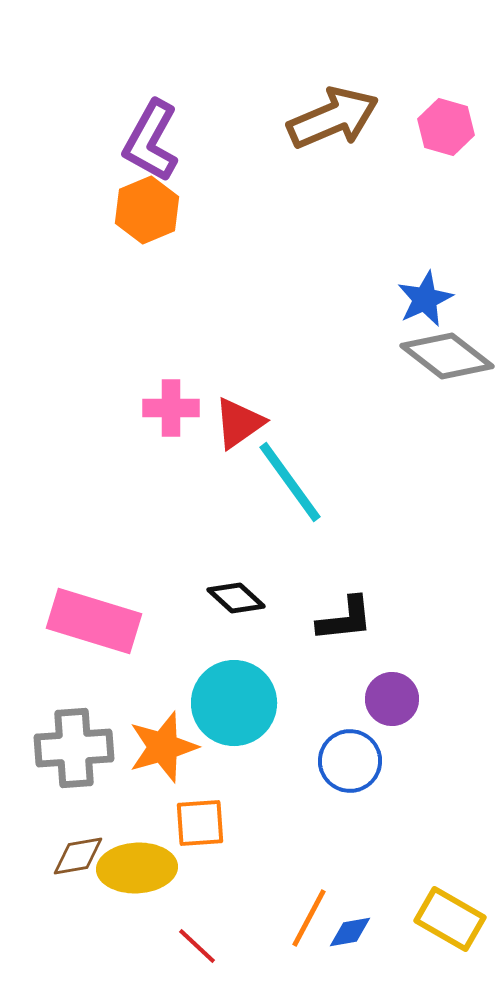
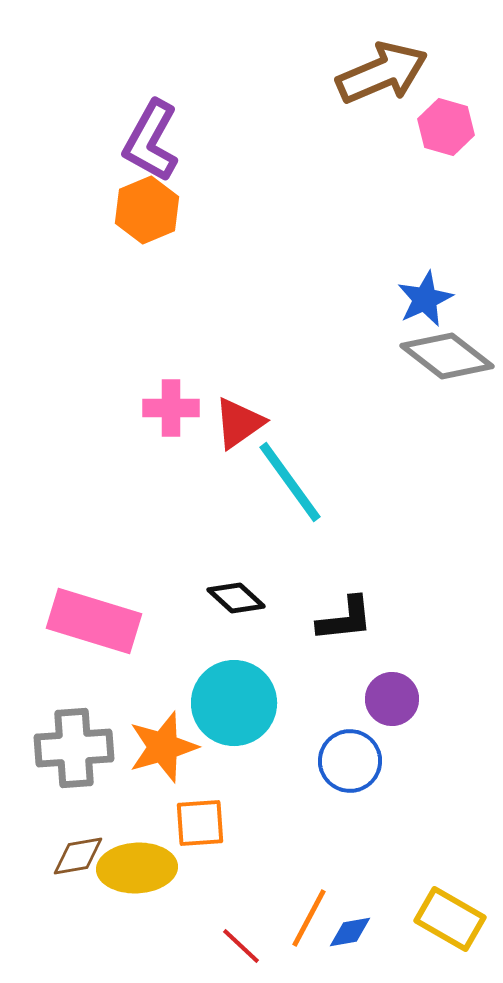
brown arrow: moved 49 px right, 45 px up
red line: moved 44 px right
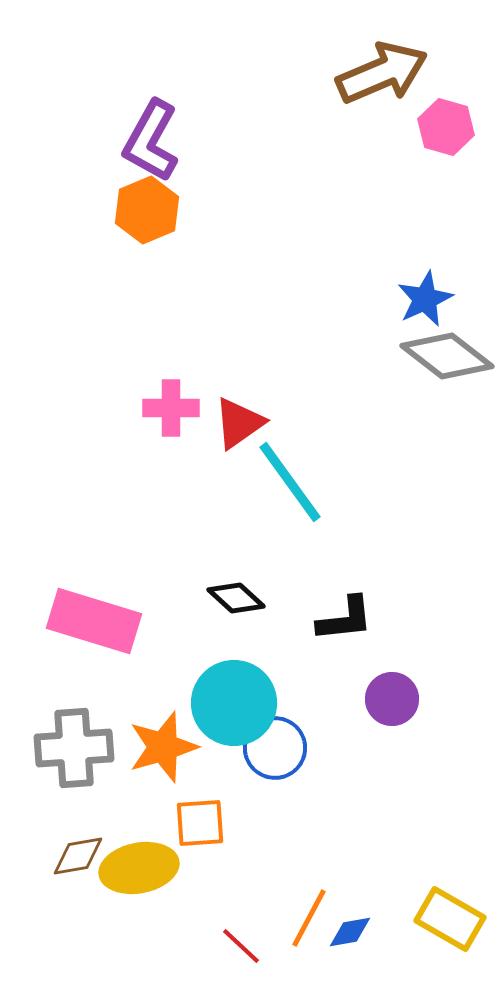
blue circle: moved 75 px left, 13 px up
yellow ellipse: moved 2 px right; rotated 8 degrees counterclockwise
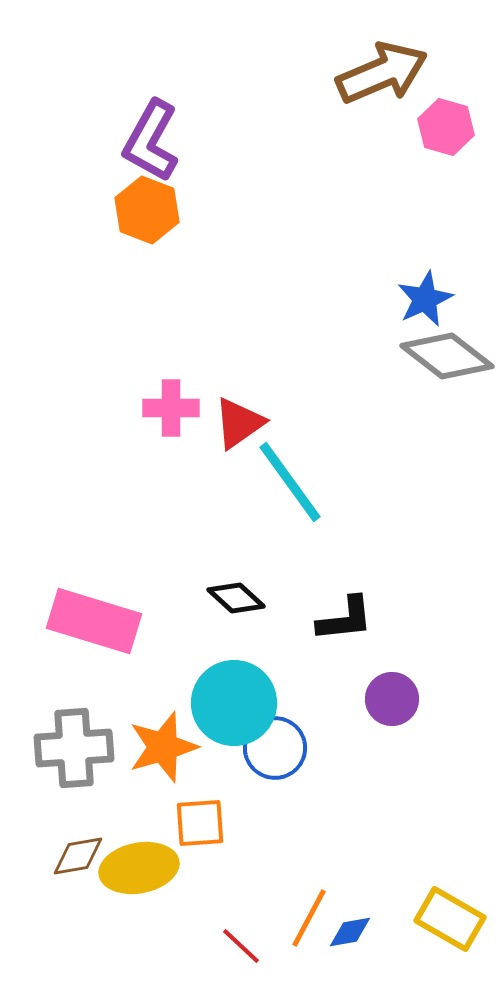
orange hexagon: rotated 16 degrees counterclockwise
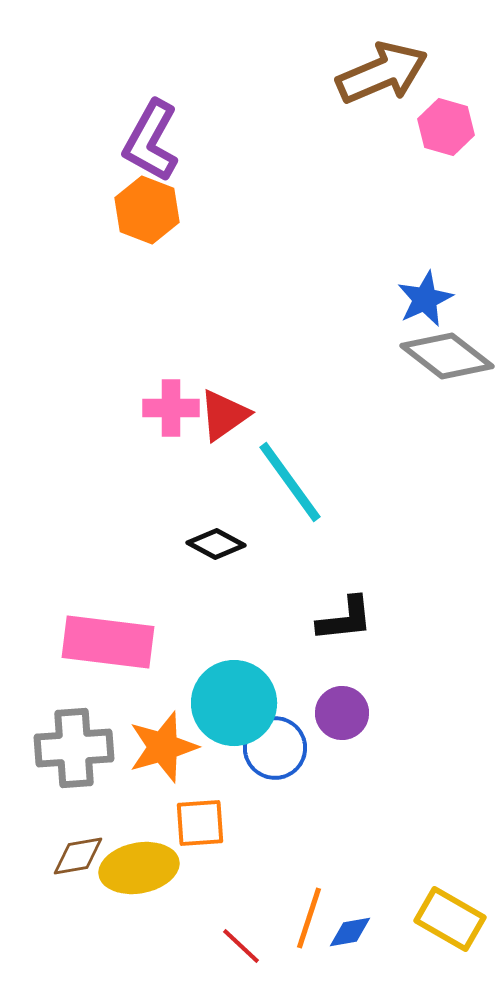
red triangle: moved 15 px left, 8 px up
black diamond: moved 20 px left, 54 px up; rotated 14 degrees counterclockwise
pink rectangle: moved 14 px right, 21 px down; rotated 10 degrees counterclockwise
purple circle: moved 50 px left, 14 px down
orange line: rotated 10 degrees counterclockwise
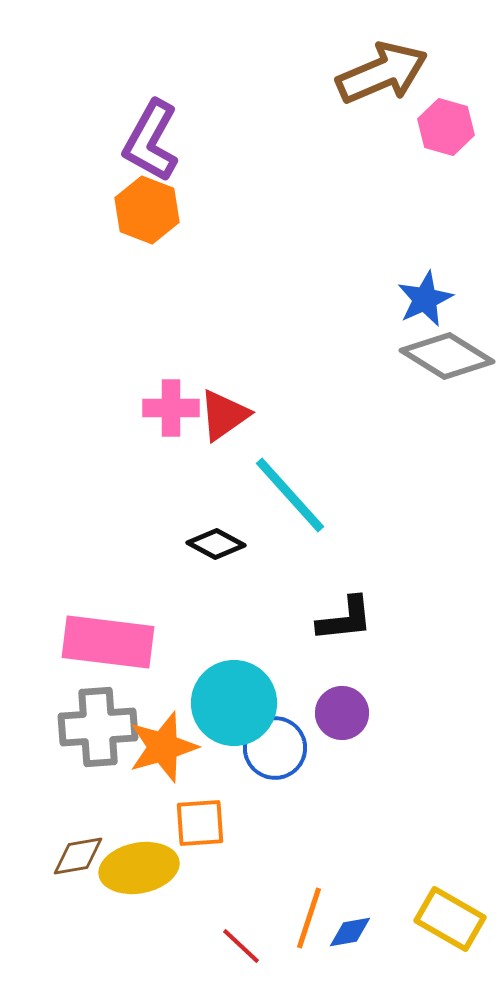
gray diamond: rotated 6 degrees counterclockwise
cyan line: moved 13 px down; rotated 6 degrees counterclockwise
gray cross: moved 24 px right, 21 px up
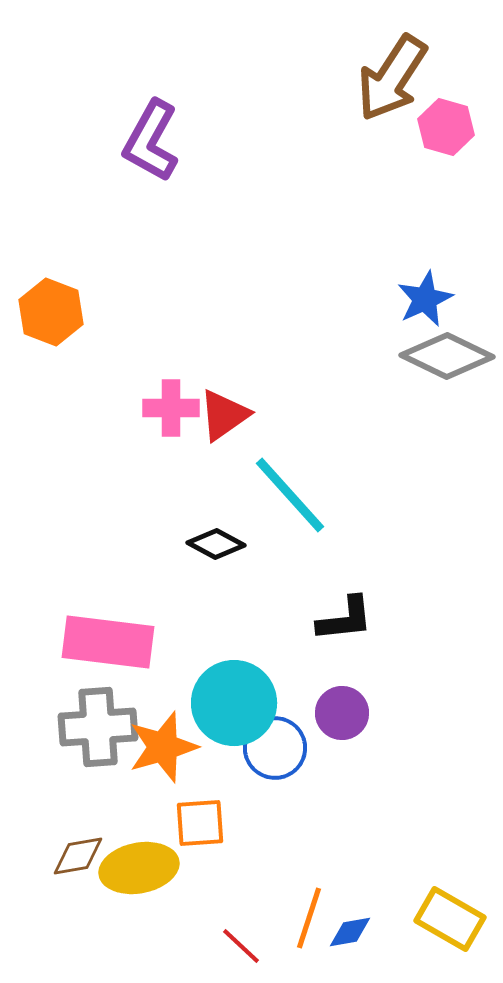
brown arrow: moved 10 px right, 5 px down; rotated 146 degrees clockwise
orange hexagon: moved 96 px left, 102 px down
gray diamond: rotated 6 degrees counterclockwise
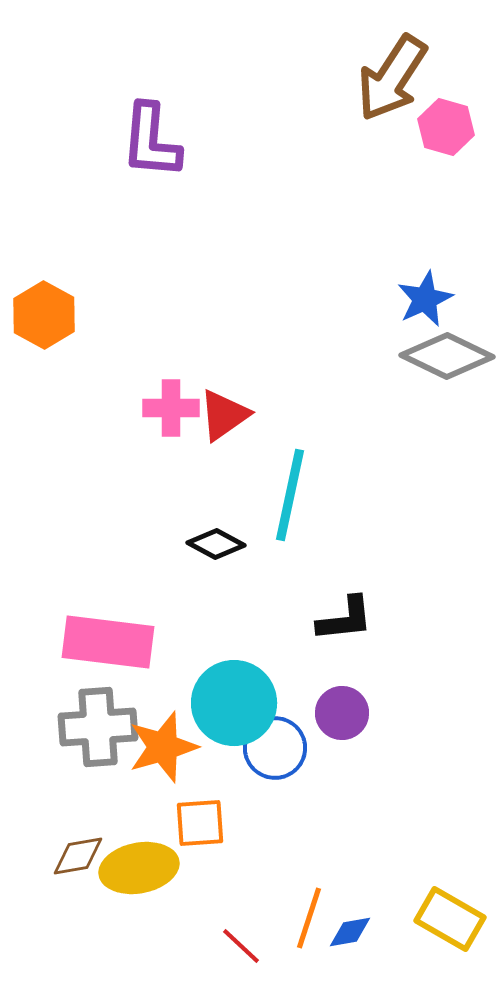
purple L-shape: rotated 24 degrees counterclockwise
orange hexagon: moved 7 px left, 3 px down; rotated 8 degrees clockwise
cyan line: rotated 54 degrees clockwise
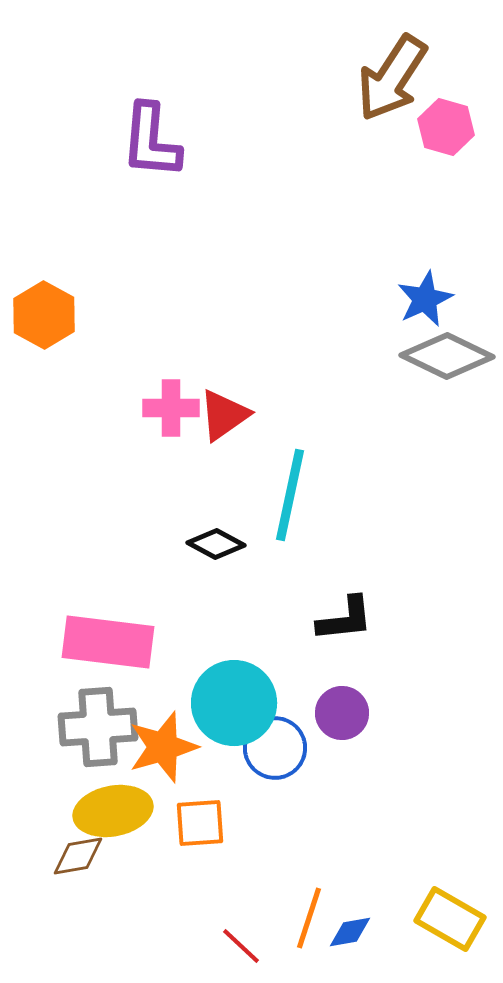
yellow ellipse: moved 26 px left, 57 px up
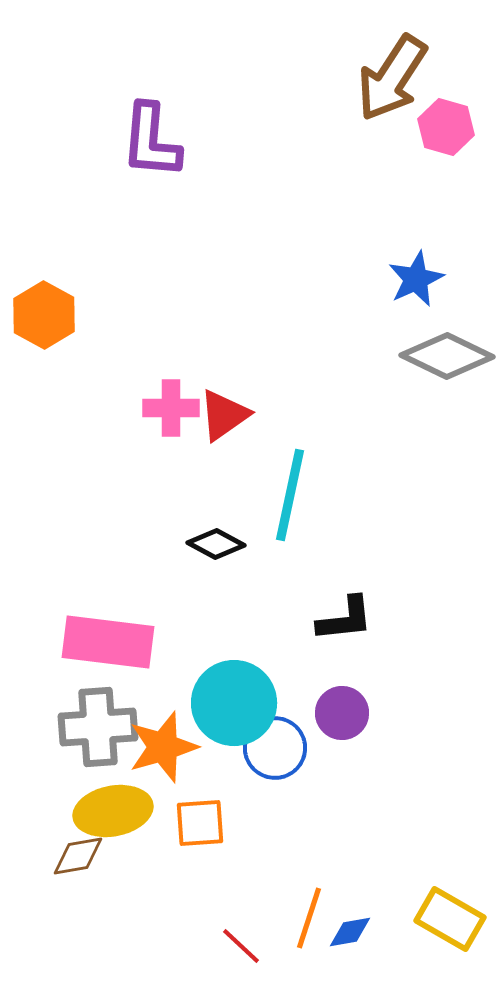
blue star: moved 9 px left, 20 px up
